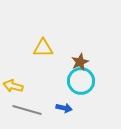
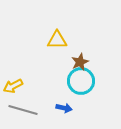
yellow triangle: moved 14 px right, 8 px up
yellow arrow: rotated 42 degrees counterclockwise
gray line: moved 4 px left
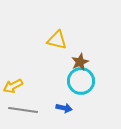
yellow triangle: rotated 15 degrees clockwise
gray line: rotated 8 degrees counterclockwise
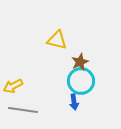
blue arrow: moved 10 px right, 6 px up; rotated 70 degrees clockwise
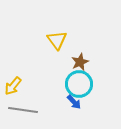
yellow triangle: rotated 40 degrees clockwise
cyan circle: moved 2 px left, 3 px down
yellow arrow: rotated 24 degrees counterclockwise
blue arrow: rotated 35 degrees counterclockwise
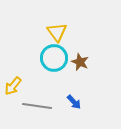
yellow triangle: moved 8 px up
brown star: rotated 24 degrees counterclockwise
cyan circle: moved 25 px left, 26 px up
gray line: moved 14 px right, 4 px up
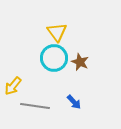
gray line: moved 2 px left
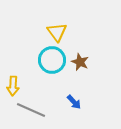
cyan circle: moved 2 px left, 2 px down
yellow arrow: rotated 36 degrees counterclockwise
gray line: moved 4 px left, 4 px down; rotated 16 degrees clockwise
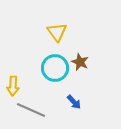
cyan circle: moved 3 px right, 8 px down
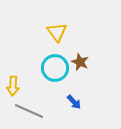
gray line: moved 2 px left, 1 px down
